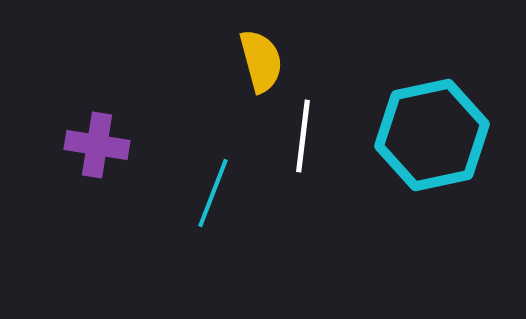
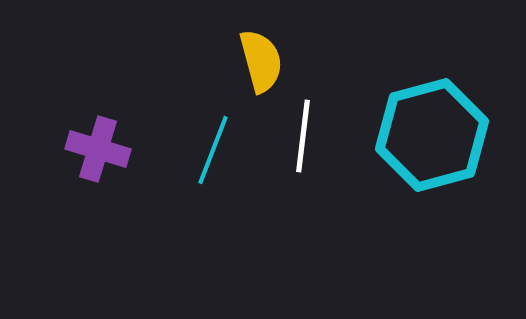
cyan hexagon: rotated 3 degrees counterclockwise
purple cross: moved 1 px right, 4 px down; rotated 8 degrees clockwise
cyan line: moved 43 px up
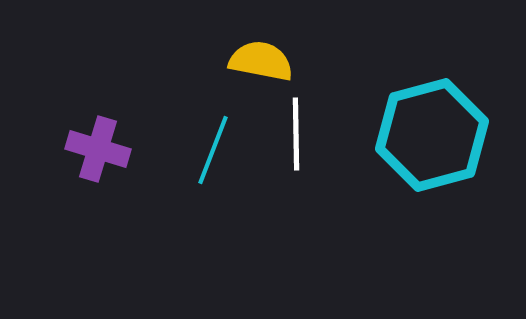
yellow semicircle: rotated 64 degrees counterclockwise
white line: moved 7 px left, 2 px up; rotated 8 degrees counterclockwise
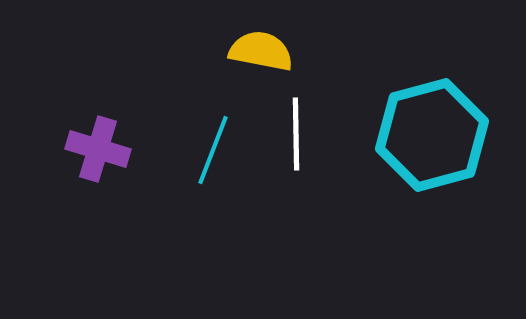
yellow semicircle: moved 10 px up
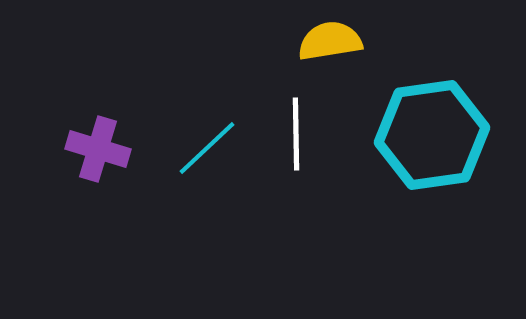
yellow semicircle: moved 69 px right, 10 px up; rotated 20 degrees counterclockwise
cyan hexagon: rotated 7 degrees clockwise
cyan line: moved 6 px left, 2 px up; rotated 26 degrees clockwise
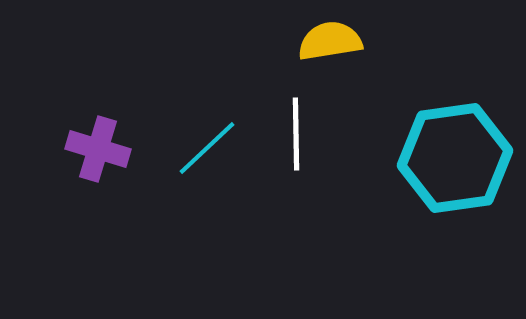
cyan hexagon: moved 23 px right, 23 px down
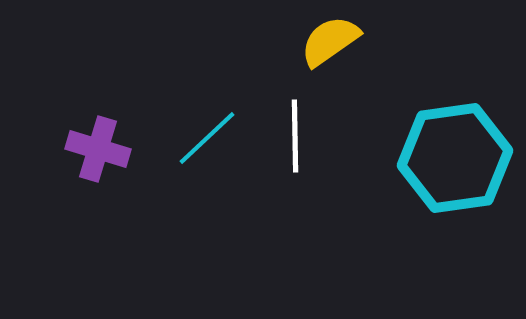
yellow semicircle: rotated 26 degrees counterclockwise
white line: moved 1 px left, 2 px down
cyan line: moved 10 px up
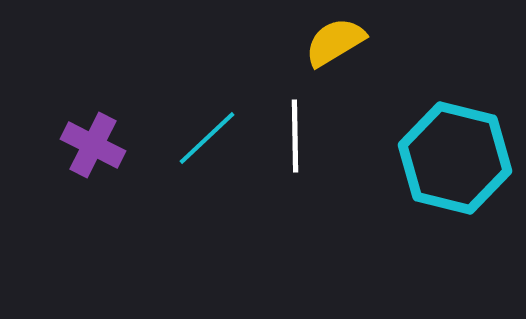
yellow semicircle: moved 5 px right, 1 px down; rotated 4 degrees clockwise
purple cross: moved 5 px left, 4 px up; rotated 10 degrees clockwise
cyan hexagon: rotated 22 degrees clockwise
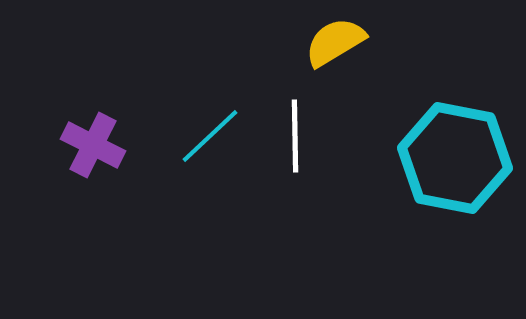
cyan line: moved 3 px right, 2 px up
cyan hexagon: rotated 3 degrees counterclockwise
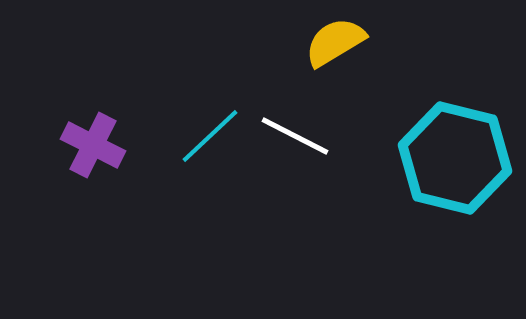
white line: rotated 62 degrees counterclockwise
cyan hexagon: rotated 3 degrees clockwise
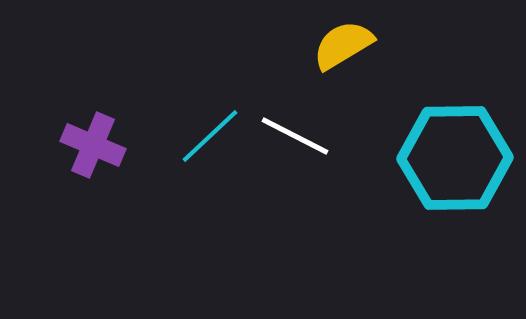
yellow semicircle: moved 8 px right, 3 px down
purple cross: rotated 4 degrees counterclockwise
cyan hexagon: rotated 15 degrees counterclockwise
